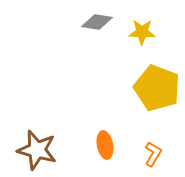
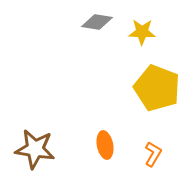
brown star: moved 2 px left, 1 px up; rotated 6 degrees counterclockwise
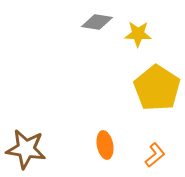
yellow star: moved 4 px left, 2 px down
yellow pentagon: rotated 12 degrees clockwise
brown star: moved 9 px left
orange L-shape: moved 2 px right, 1 px down; rotated 20 degrees clockwise
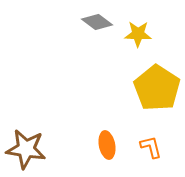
gray diamond: rotated 28 degrees clockwise
orange ellipse: moved 2 px right
orange L-shape: moved 4 px left, 8 px up; rotated 65 degrees counterclockwise
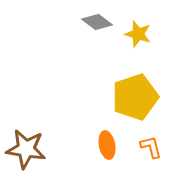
yellow star: rotated 16 degrees clockwise
yellow pentagon: moved 22 px left, 9 px down; rotated 21 degrees clockwise
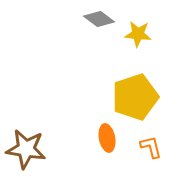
gray diamond: moved 2 px right, 3 px up
yellow star: rotated 12 degrees counterclockwise
orange ellipse: moved 7 px up
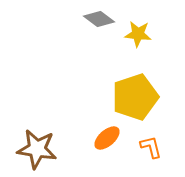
orange ellipse: rotated 60 degrees clockwise
brown star: moved 11 px right
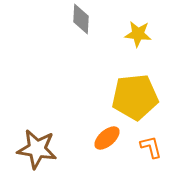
gray diamond: moved 18 px left; rotated 56 degrees clockwise
yellow pentagon: rotated 12 degrees clockwise
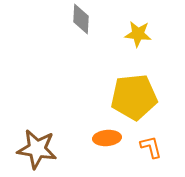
yellow pentagon: moved 1 px left
orange ellipse: rotated 36 degrees clockwise
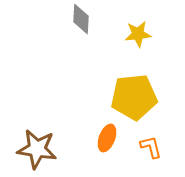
yellow star: rotated 12 degrees counterclockwise
orange ellipse: rotated 64 degrees counterclockwise
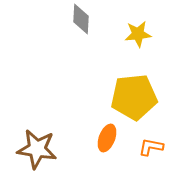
orange L-shape: rotated 65 degrees counterclockwise
